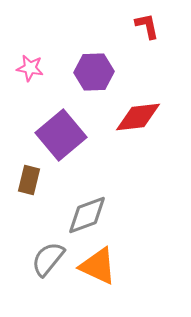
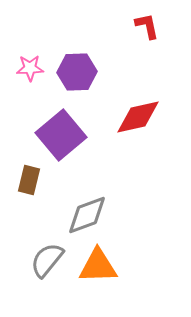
pink star: rotated 12 degrees counterclockwise
purple hexagon: moved 17 px left
red diamond: rotated 6 degrees counterclockwise
gray semicircle: moved 1 px left, 1 px down
orange triangle: rotated 27 degrees counterclockwise
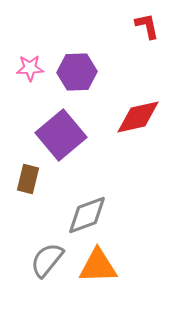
brown rectangle: moved 1 px left, 1 px up
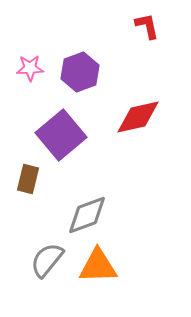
purple hexagon: moved 3 px right; rotated 18 degrees counterclockwise
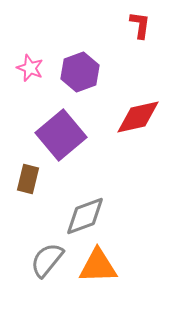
red L-shape: moved 7 px left, 1 px up; rotated 20 degrees clockwise
pink star: rotated 24 degrees clockwise
gray diamond: moved 2 px left, 1 px down
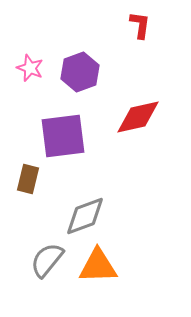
purple square: moved 2 px right, 1 px down; rotated 33 degrees clockwise
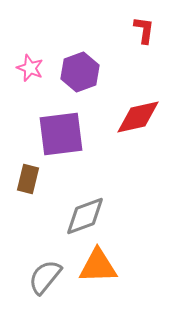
red L-shape: moved 4 px right, 5 px down
purple square: moved 2 px left, 2 px up
gray semicircle: moved 2 px left, 17 px down
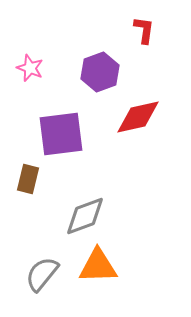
purple hexagon: moved 20 px right
gray semicircle: moved 3 px left, 3 px up
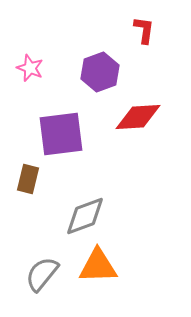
red diamond: rotated 9 degrees clockwise
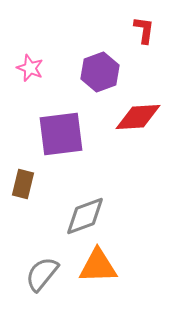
brown rectangle: moved 5 px left, 5 px down
